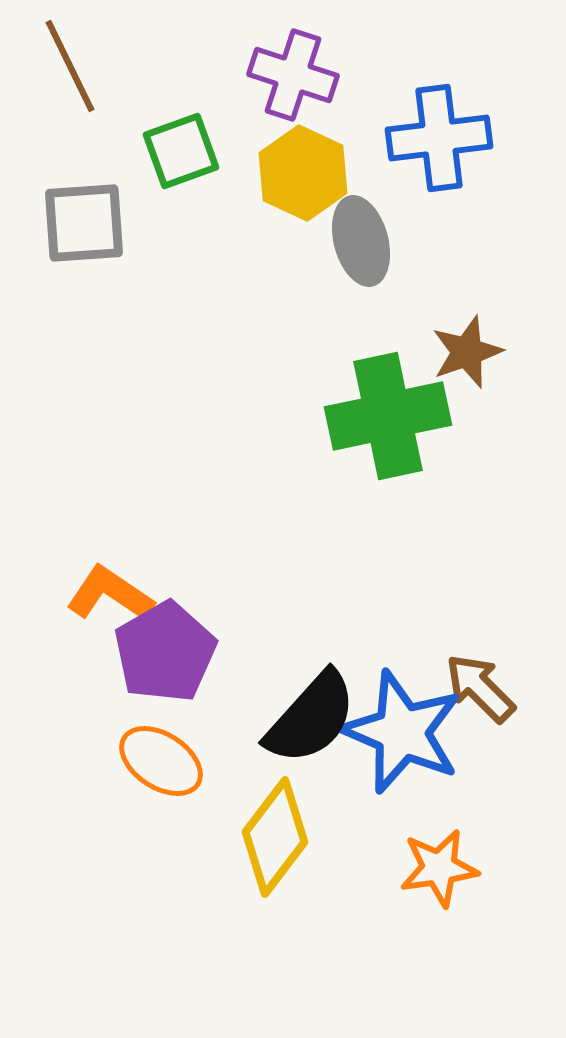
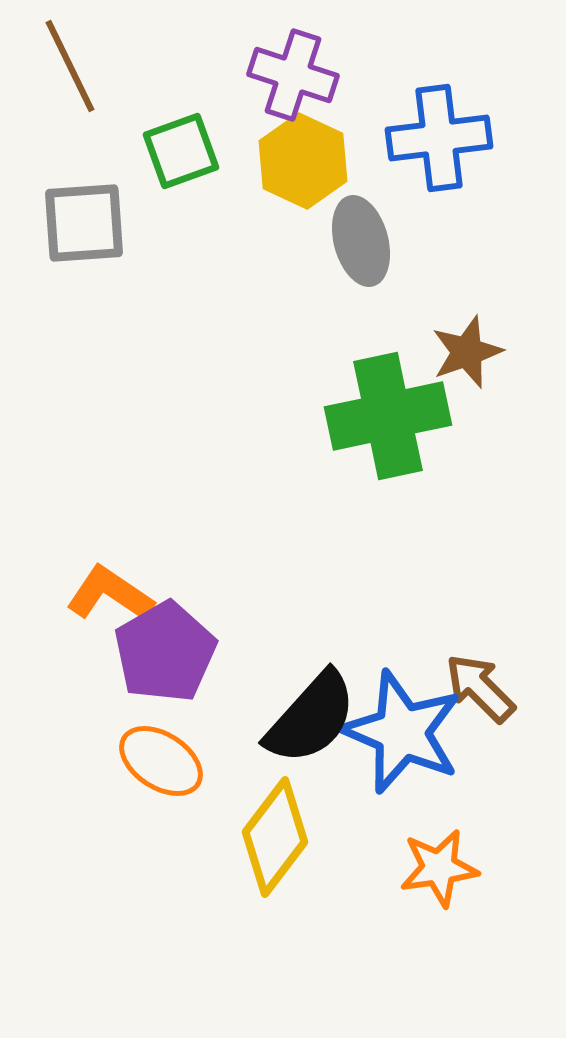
yellow hexagon: moved 12 px up
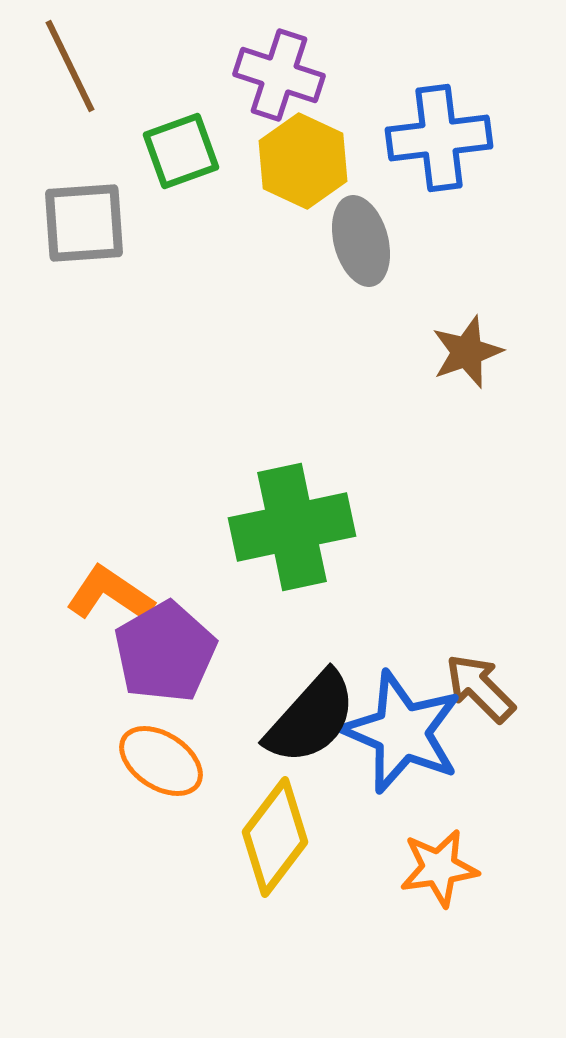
purple cross: moved 14 px left
green cross: moved 96 px left, 111 px down
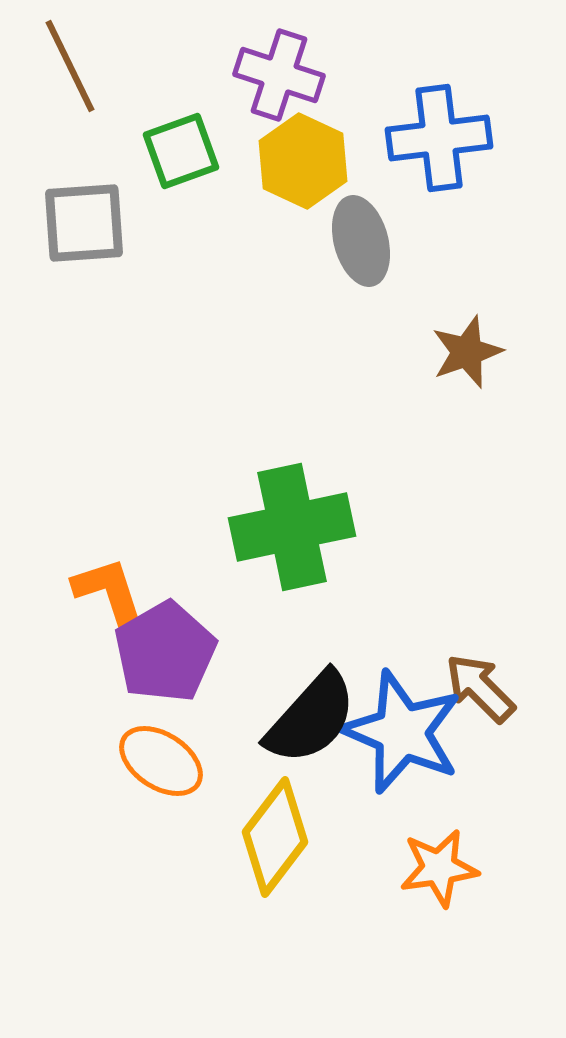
orange L-shape: rotated 38 degrees clockwise
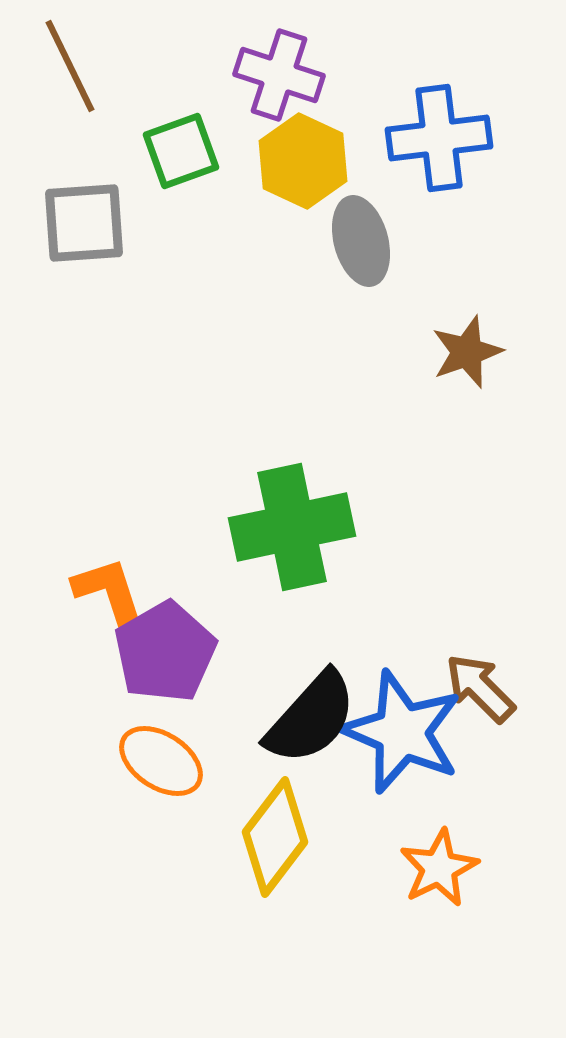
orange star: rotated 18 degrees counterclockwise
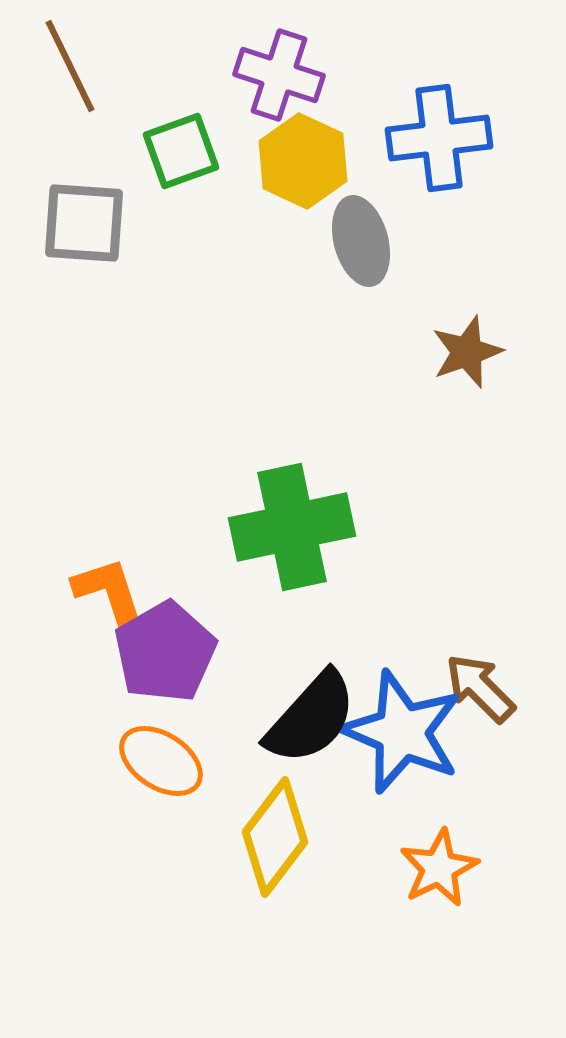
gray square: rotated 8 degrees clockwise
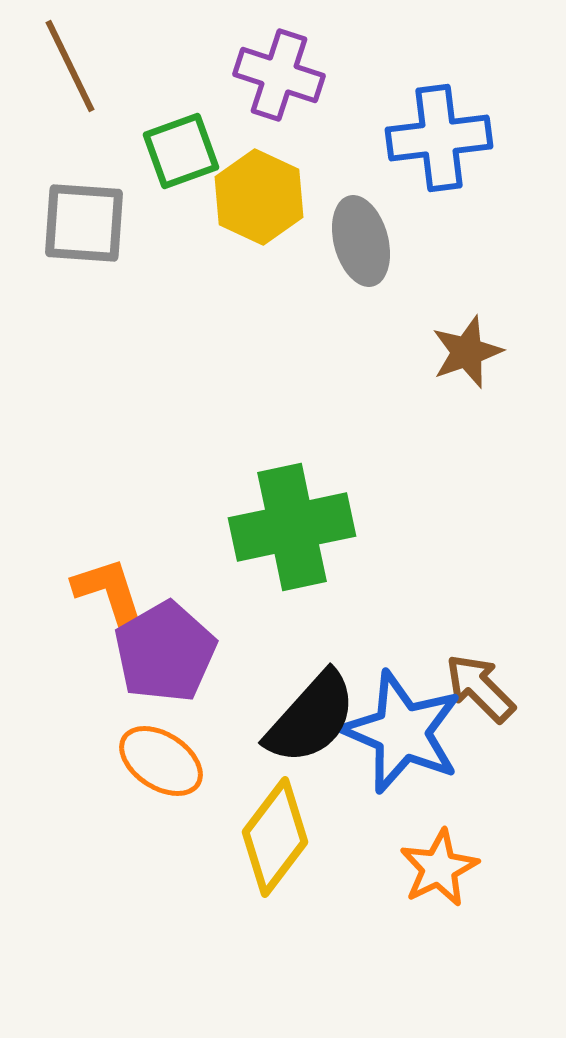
yellow hexagon: moved 44 px left, 36 px down
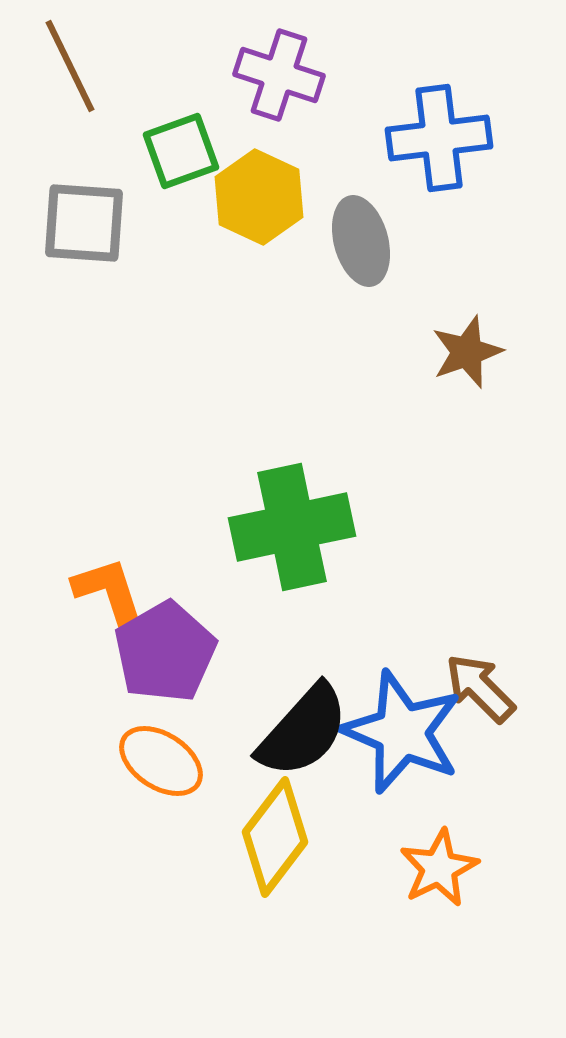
black semicircle: moved 8 px left, 13 px down
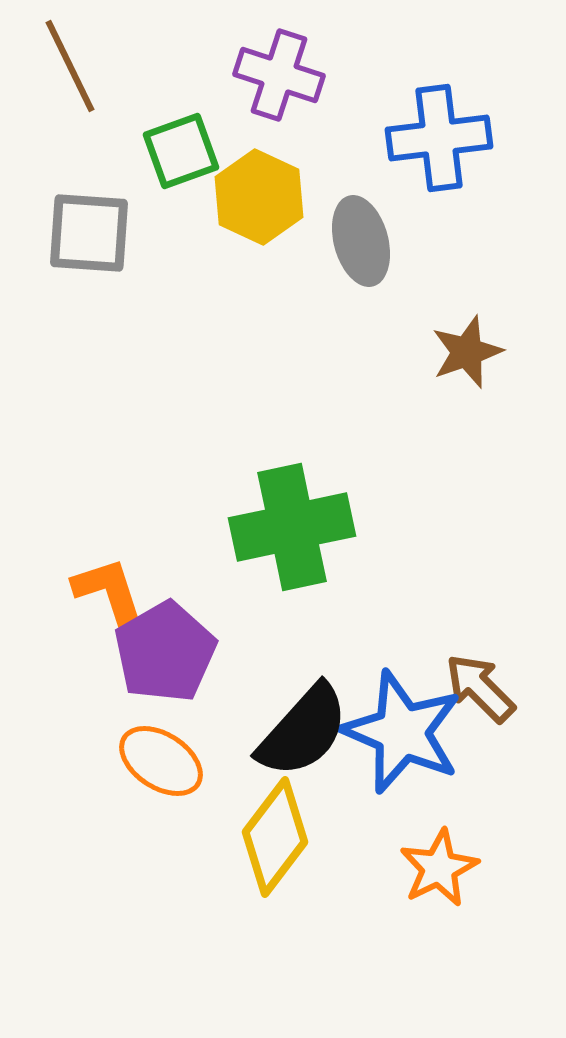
gray square: moved 5 px right, 10 px down
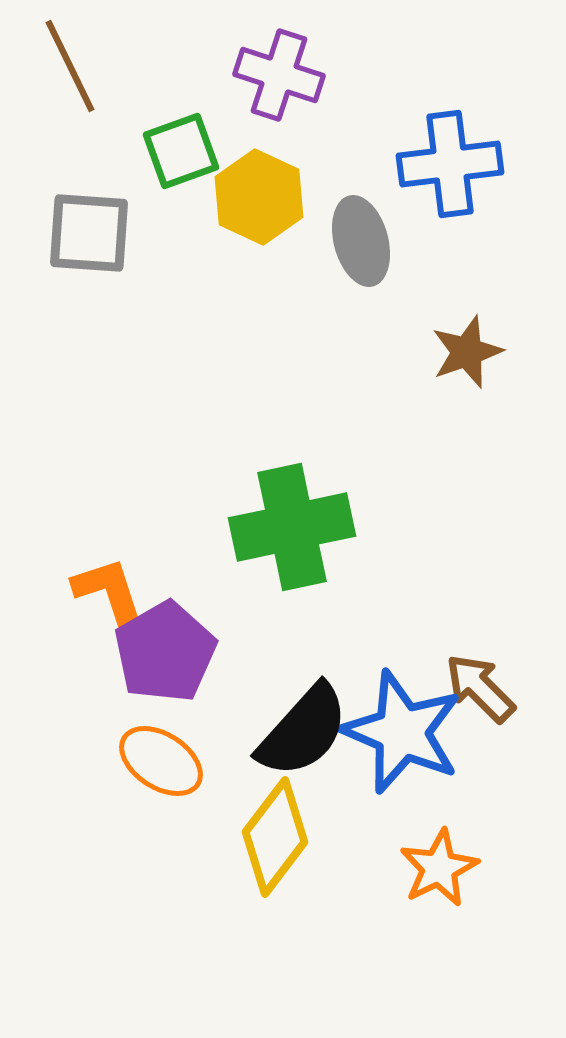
blue cross: moved 11 px right, 26 px down
